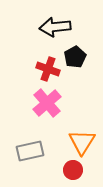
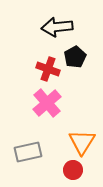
black arrow: moved 2 px right
gray rectangle: moved 2 px left, 1 px down
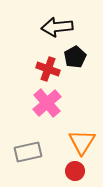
red circle: moved 2 px right, 1 px down
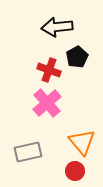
black pentagon: moved 2 px right
red cross: moved 1 px right, 1 px down
orange triangle: rotated 12 degrees counterclockwise
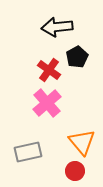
red cross: rotated 15 degrees clockwise
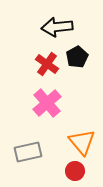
red cross: moved 2 px left, 6 px up
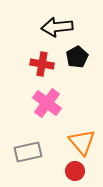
red cross: moved 5 px left; rotated 25 degrees counterclockwise
pink cross: rotated 12 degrees counterclockwise
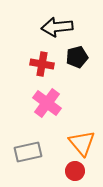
black pentagon: rotated 15 degrees clockwise
orange triangle: moved 1 px down
